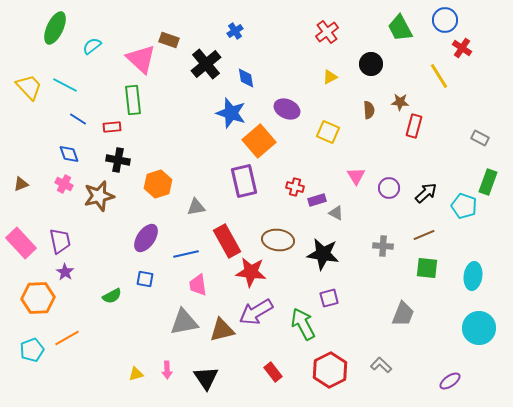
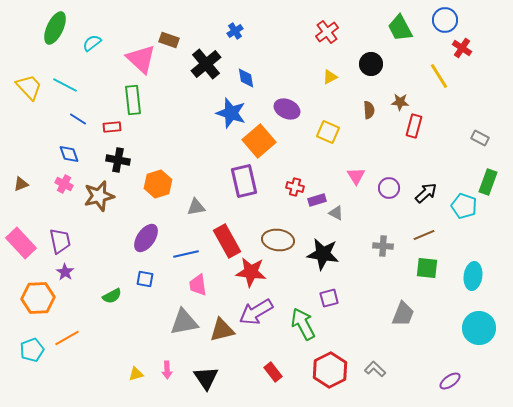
cyan semicircle at (92, 46): moved 3 px up
gray L-shape at (381, 365): moved 6 px left, 4 px down
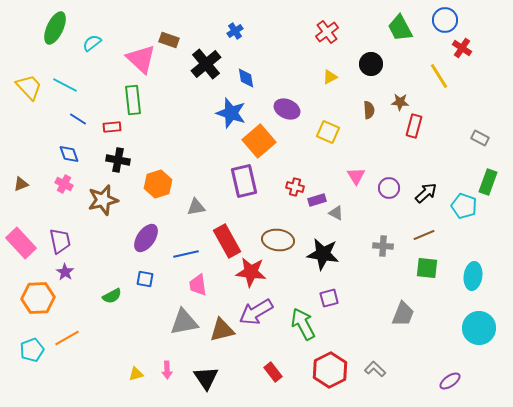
brown star at (99, 196): moved 4 px right, 4 px down
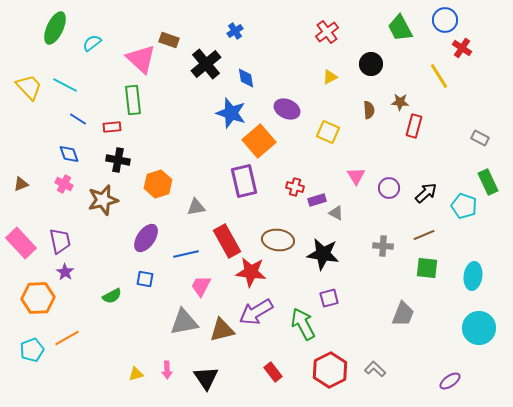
green rectangle at (488, 182): rotated 45 degrees counterclockwise
pink trapezoid at (198, 285): moved 3 px right, 1 px down; rotated 35 degrees clockwise
